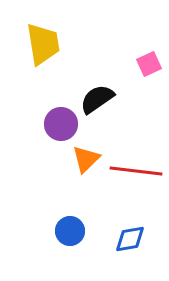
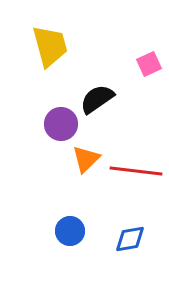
yellow trapezoid: moved 7 px right, 2 px down; rotated 6 degrees counterclockwise
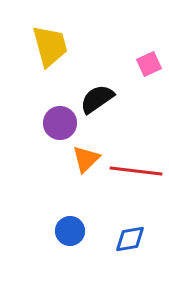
purple circle: moved 1 px left, 1 px up
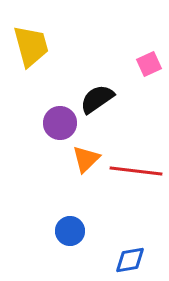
yellow trapezoid: moved 19 px left
blue diamond: moved 21 px down
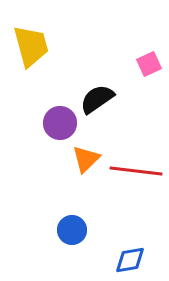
blue circle: moved 2 px right, 1 px up
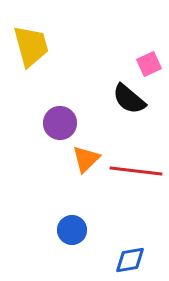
black semicircle: moved 32 px right; rotated 105 degrees counterclockwise
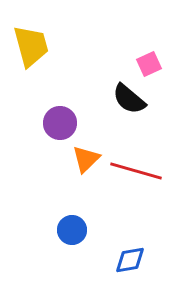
red line: rotated 9 degrees clockwise
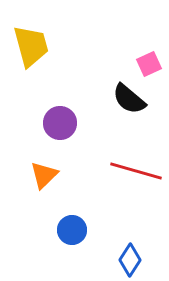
orange triangle: moved 42 px left, 16 px down
blue diamond: rotated 48 degrees counterclockwise
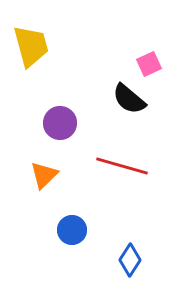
red line: moved 14 px left, 5 px up
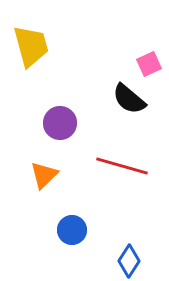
blue diamond: moved 1 px left, 1 px down
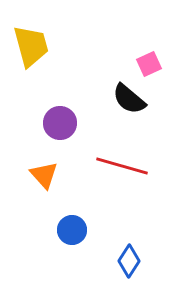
orange triangle: rotated 28 degrees counterclockwise
